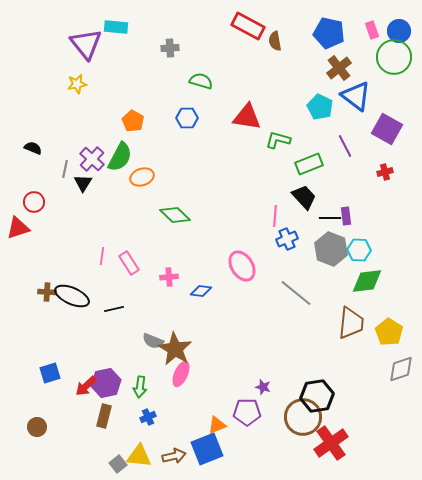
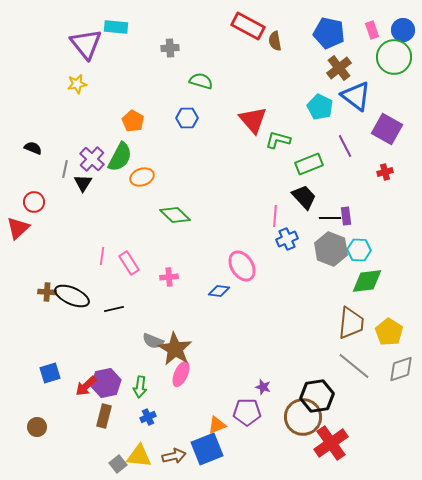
blue circle at (399, 31): moved 4 px right, 1 px up
red triangle at (247, 117): moved 6 px right, 3 px down; rotated 40 degrees clockwise
red triangle at (18, 228): rotated 25 degrees counterclockwise
blue diamond at (201, 291): moved 18 px right
gray line at (296, 293): moved 58 px right, 73 px down
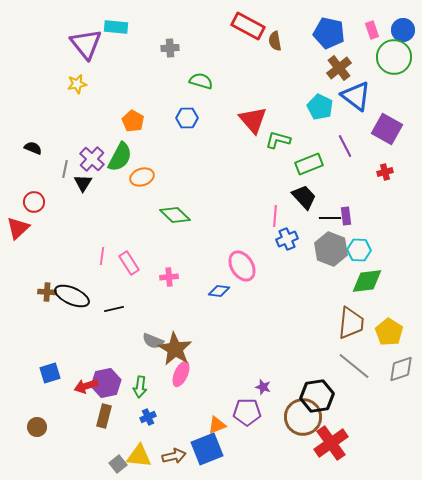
red arrow at (86, 386): rotated 25 degrees clockwise
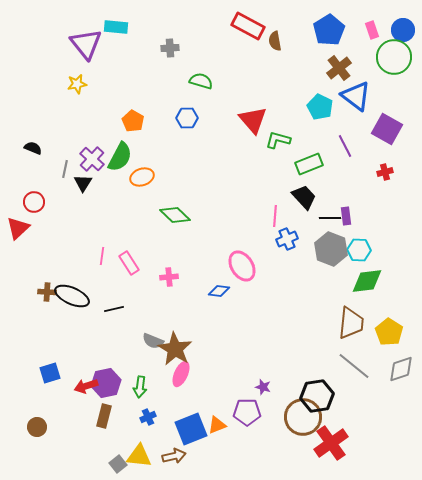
blue pentagon at (329, 33): moved 3 px up; rotated 28 degrees clockwise
blue square at (207, 449): moved 16 px left, 20 px up
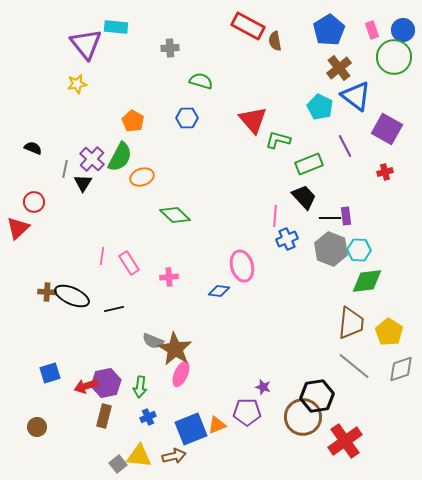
pink ellipse at (242, 266): rotated 16 degrees clockwise
red cross at (331, 443): moved 14 px right, 2 px up
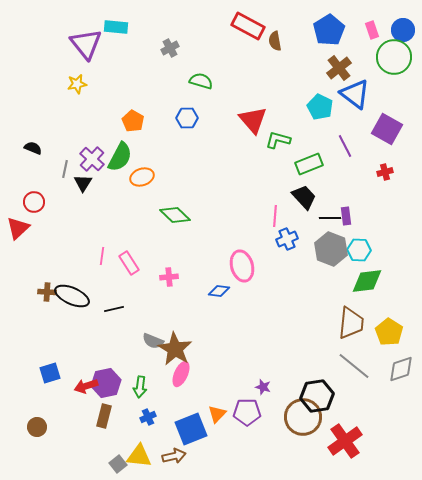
gray cross at (170, 48): rotated 24 degrees counterclockwise
blue triangle at (356, 96): moved 1 px left, 2 px up
orange triangle at (217, 425): moved 11 px up; rotated 24 degrees counterclockwise
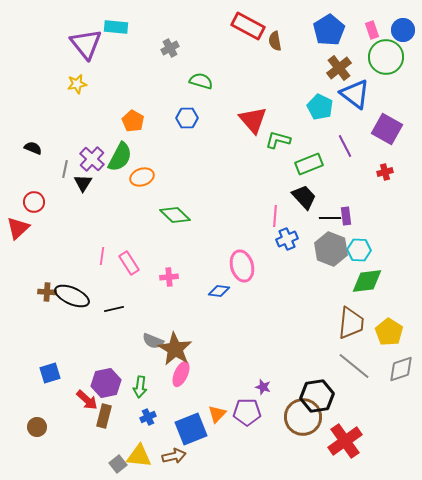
green circle at (394, 57): moved 8 px left
red arrow at (86, 386): moved 1 px right, 14 px down; rotated 120 degrees counterclockwise
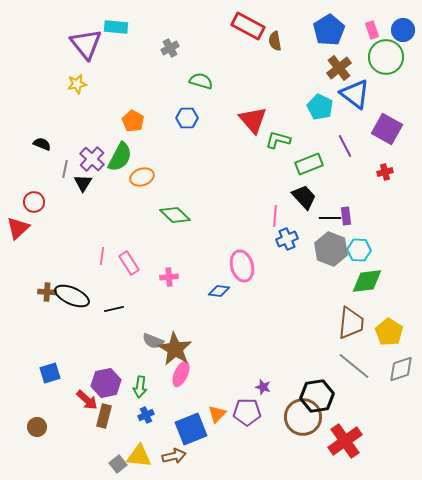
black semicircle at (33, 148): moved 9 px right, 4 px up
blue cross at (148, 417): moved 2 px left, 2 px up
